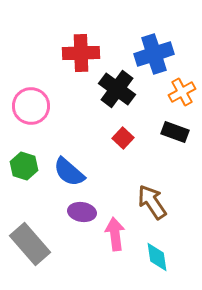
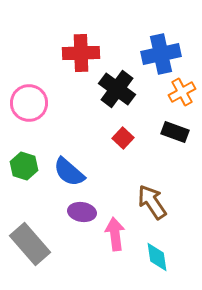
blue cross: moved 7 px right; rotated 6 degrees clockwise
pink circle: moved 2 px left, 3 px up
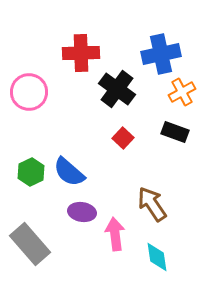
pink circle: moved 11 px up
green hexagon: moved 7 px right, 6 px down; rotated 16 degrees clockwise
brown arrow: moved 2 px down
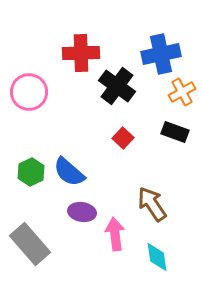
black cross: moved 3 px up
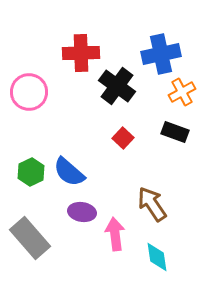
gray rectangle: moved 6 px up
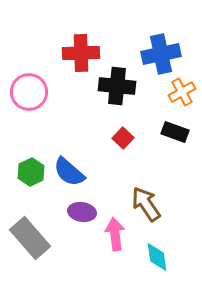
black cross: rotated 30 degrees counterclockwise
brown arrow: moved 6 px left
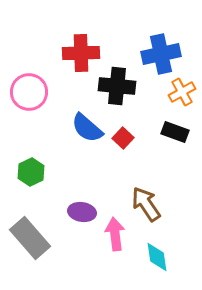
blue semicircle: moved 18 px right, 44 px up
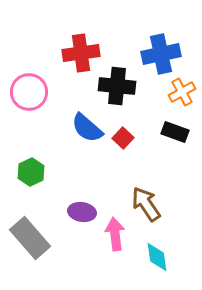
red cross: rotated 6 degrees counterclockwise
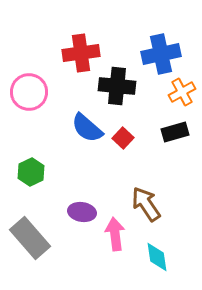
black rectangle: rotated 36 degrees counterclockwise
